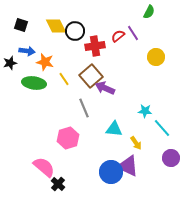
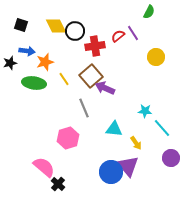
orange star: rotated 30 degrees counterclockwise
purple triangle: rotated 25 degrees clockwise
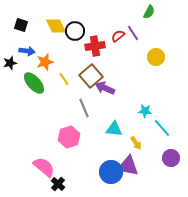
green ellipse: rotated 40 degrees clockwise
pink hexagon: moved 1 px right, 1 px up
purple triangle: rotated 40 degrees counterclockwise
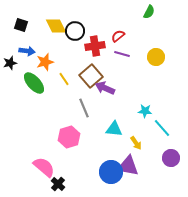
purple line: moved 11 px left, 21 px down; rotated 42 degrees counterclockwise
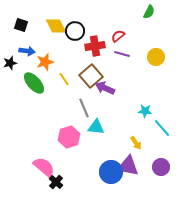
cyan triangle: moved 18 px left, 2 px up
purple circle: moved 10 px left, 9 px down
black cross: moved 2 px left, 2 px up
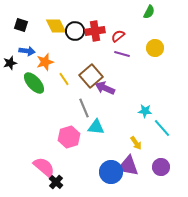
red cross: moved 15 px up
yellow circle: moved 1 px left, 9 px up
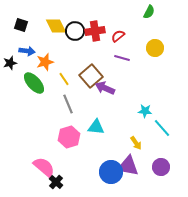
purple line: moved 4 px down
gray line: moved 16 px left, 4 px up
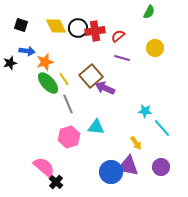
black circle: moved 3 px right, 3 px up
green ellipse: moved 14 px right
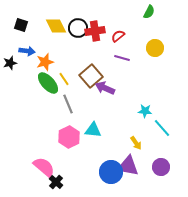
cyan triangle: moved 3 px left, 3 px down
pink hexagon: rotated 10 degrees counterclockwise
